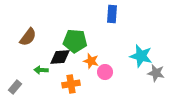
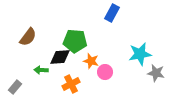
blue rectangle: moved 1 px up; rotated 24 degrees clockwise
cyan star: moved 1 px left, 2 px up; rotated 25 degrees counterclockwise
orange cross: rotated 18 degrees counterclockwise
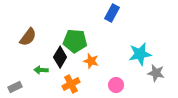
black diamond: rotated 55 degrees counterclockwise
pink circle: moved 11 px right, 13 px down
gray rectangle: rotated 24 degrees clockwise
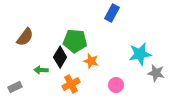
brown semicircle: moved 3 px left
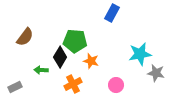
orange cross: moved 2 px right
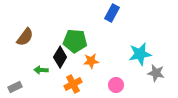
orange star: rotated 21 degrees counterclockwise
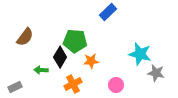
blue rectangle: moved 4 px left, 1 px up; rotated 18 degrees clockwise
cyan star: rotated 25 degrees clockwise
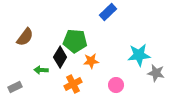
cyan star: moved 1 px left, 1 px down; rotated 20 degrees counterclockwise
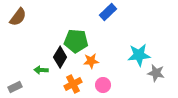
brown semicircle: moved 7 px left, 20 px up
green pentagon: moved 1 px right
pink circle: moved 13 px left
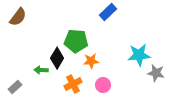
black diamond: moved 3 px left, 1 px down
gray rectangle: rotated 16 degrees counterclockwise
